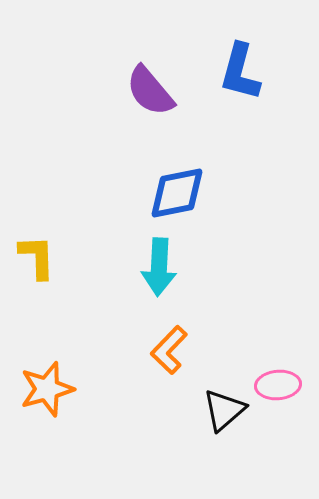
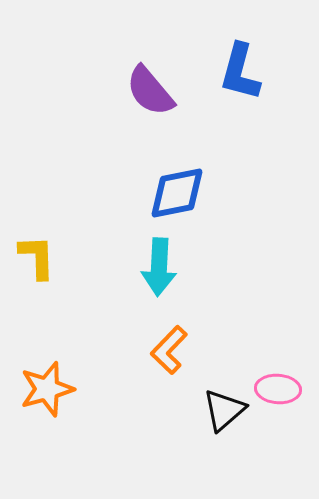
pink ellipse: moved 4 px down; rotated 9 degrees clockwise
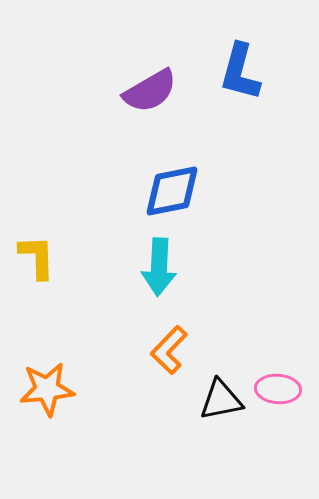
purple semicircle: rotated 80 degrees counterclockwise
blue diamond: moved 5 px left, 2 px up
orange star: rotated 10 degrees clockwise
black triangle: moved 3 px left, 10 px up; rotated 30 degrees clockwise
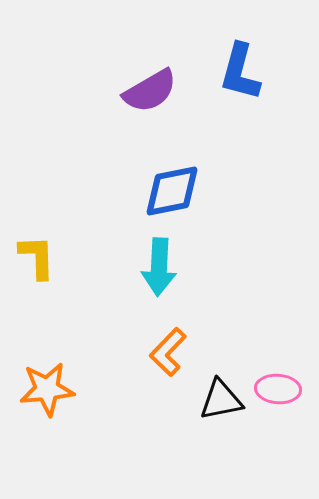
orange L-shape: moved 1 px left, 2 px down
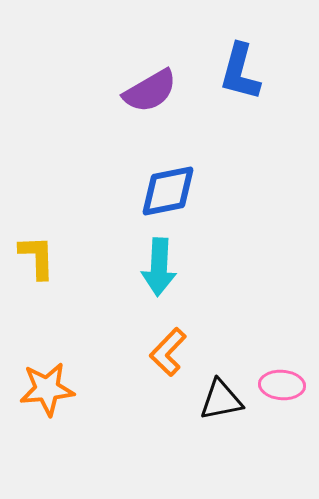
blue diamond: moved 4 px left
pink ellipse: moved 4 px right, 4 px up
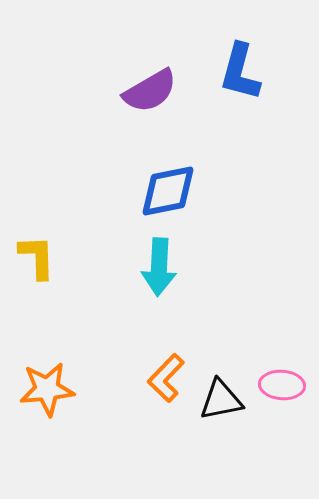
orange L-shape: moved 2 px left, 26 px down
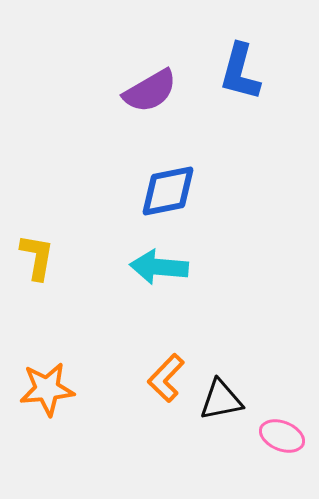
yellow L-shape: rotated 12 degrees clockwise
cyan arrow: rotated 92 degrees clockwise
pink ellipse: moved 51 px down; rotated 18 degrees clockwise
